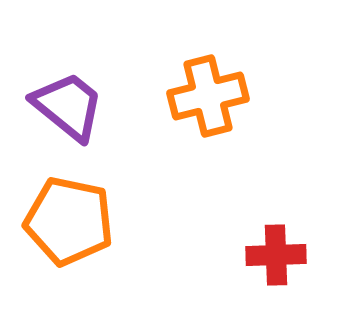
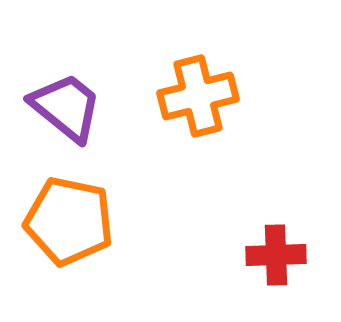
orange cross: moved 10 px left
purple trapezoid: moved 2 px left, 1 px down
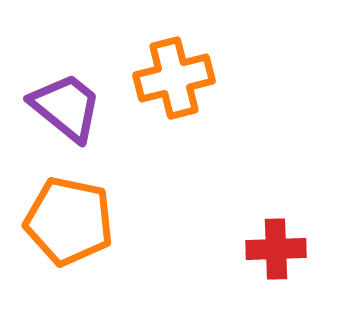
orange cross: moved 24 px left, 18 px up
red cross: moved 6 px up
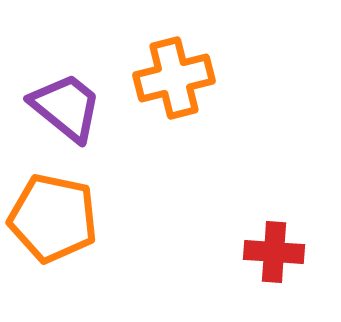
orange pentagon: moved 16 px left, 3 px up
red cross: moved 2 px left, 3 px down; rotated 6 degrees clockwise
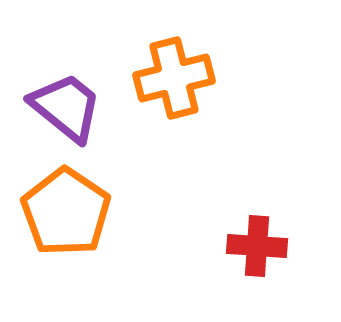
orange pentagon: moved 13 px right, 6 px up; rotated 22 degrees clockwise
red cross: moved 17 px left, 6 px up
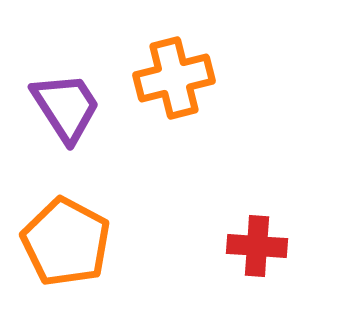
purple trapezoid: rotated 18 degrees clockwise
orange pentagon: moved 30 px down; rotated 6 degrees counterclockwise
